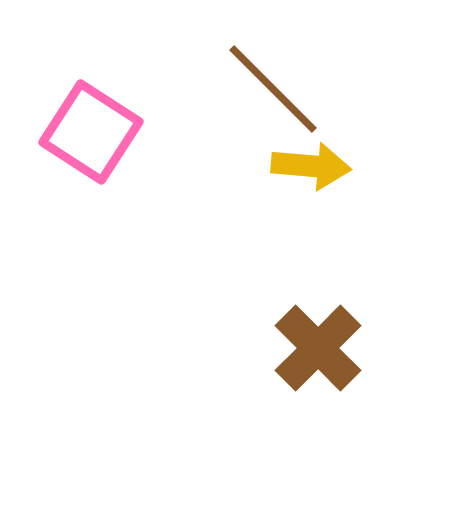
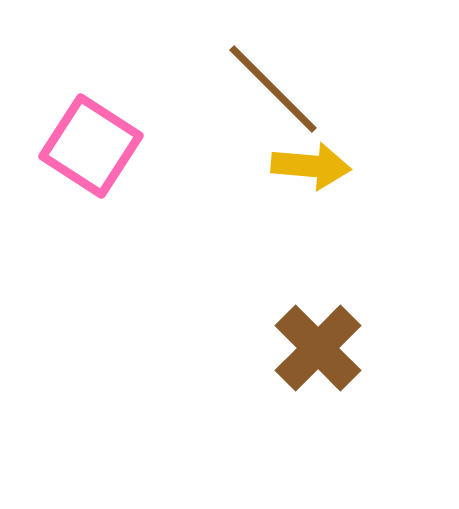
pink square: moved 14 px down
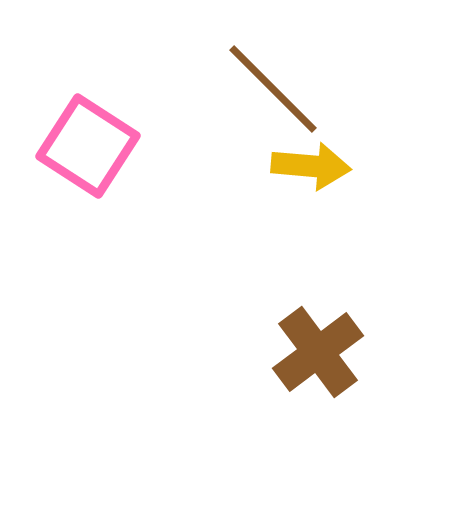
pink square: moved 3 px left
brown cross: moved 4 px down; rotated 8 degrees clockwise
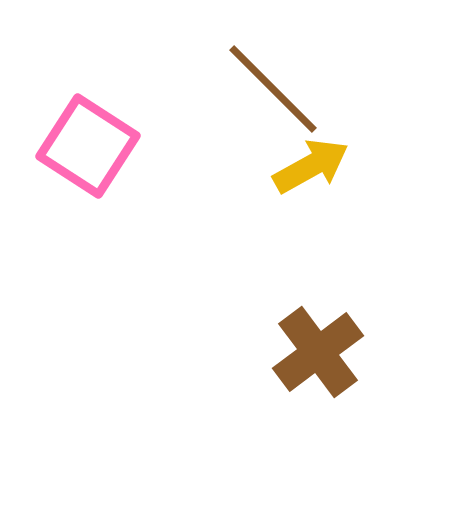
yellow arrow: rotated 34 degrees counterclockwise
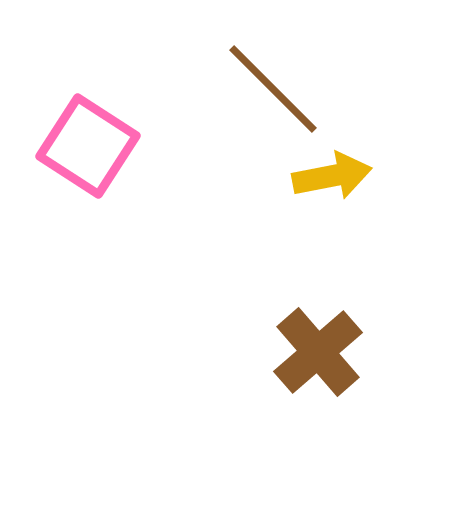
yellow arrow: moved 21 px right, 10 px down; rotated 18 degrees clockwise
brown cross: rotated 4 degrees counterclockwise
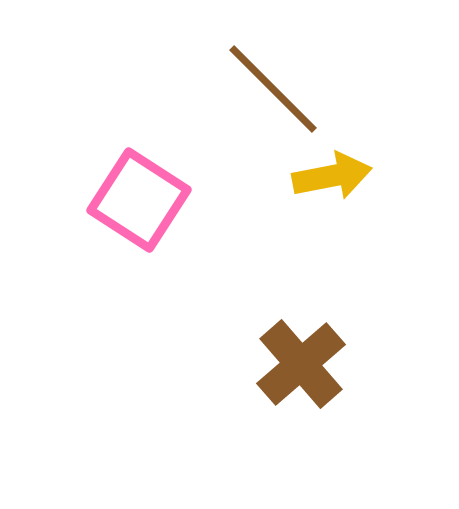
pink square: moved 51 px right, 54 px down
brown cross: moved 17 px left, 12 px down
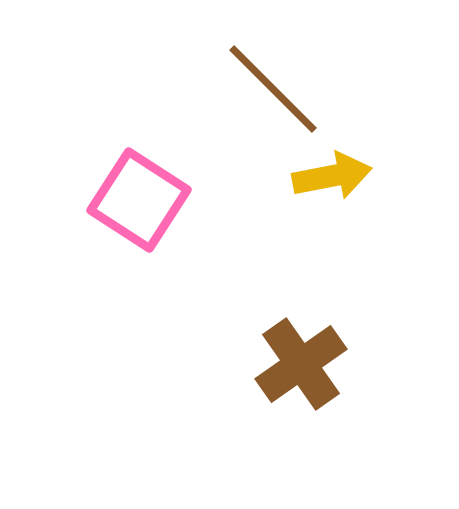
brown cross: rotated 6 degrees clockwise
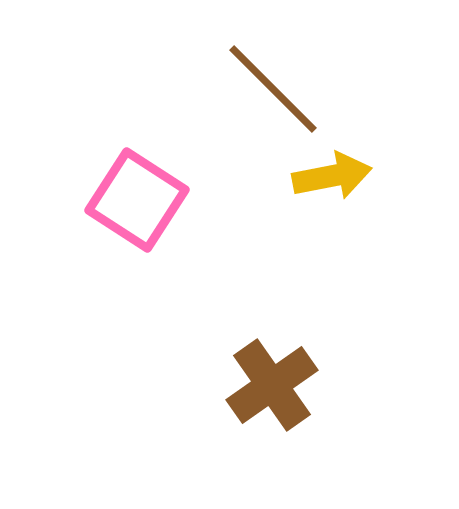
pink square: moved 2 px left
brown cross: moved 29 px left, 21 px down
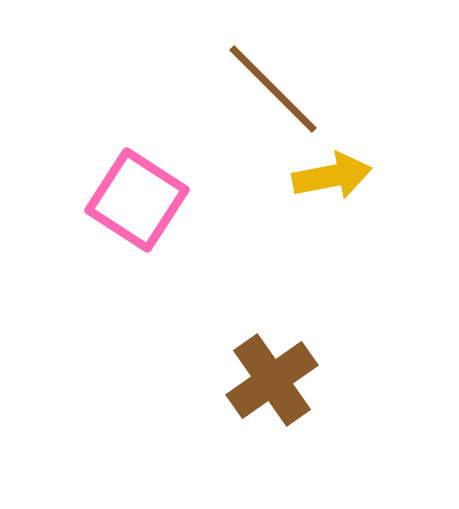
brown cross: moved 5 px up
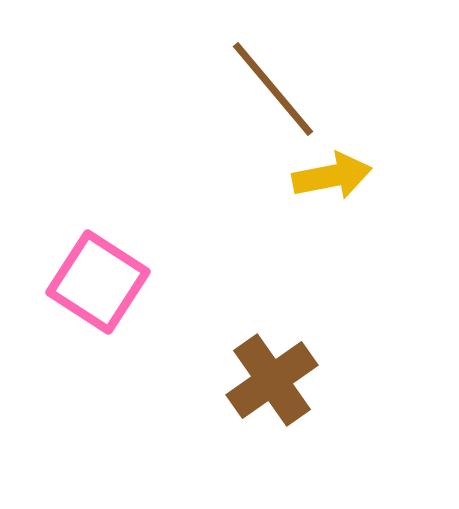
brown line: rotated 5 degrees clockwise
pink square: moved 39 px left, 82 px down
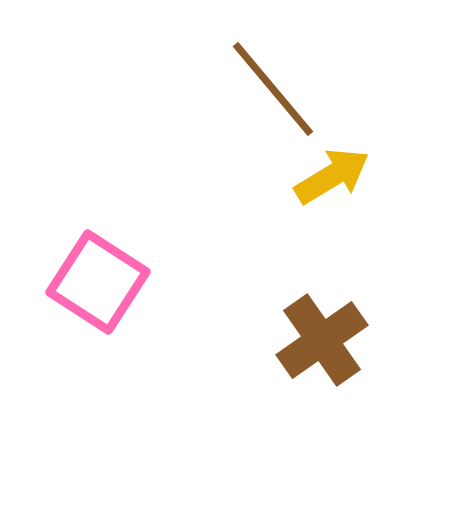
yellow arrow: rotated 20 degrees counterclockwise
brown cross: moved 50 px right, 40 px up
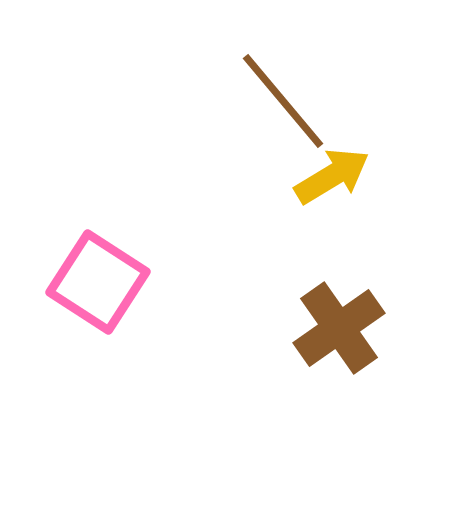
brown line: moved 10 px right, 12 px down
brown cross: moved 17 px right, 12 px up
